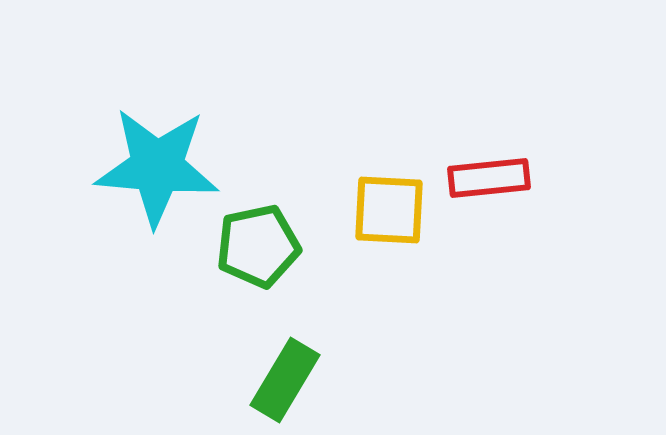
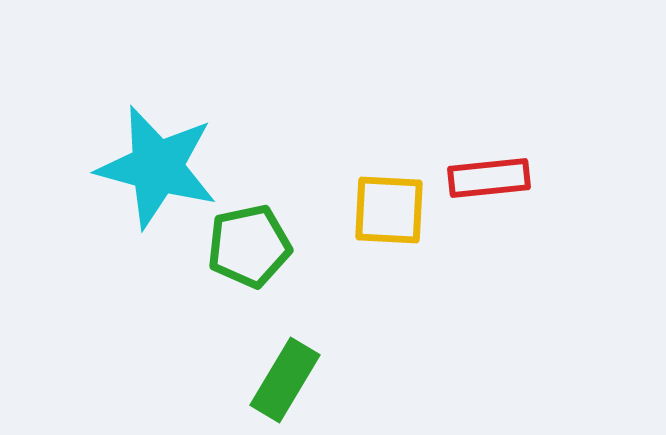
cyan star: rotated 10 degrees clockwise
green pentagon: moved 9 px left
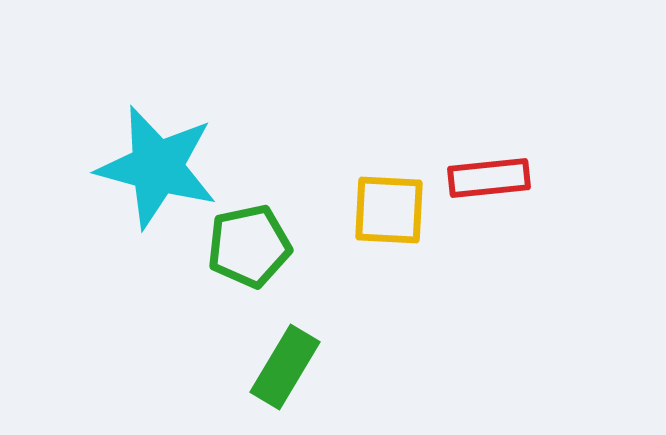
green rectangle: moved 13 px up
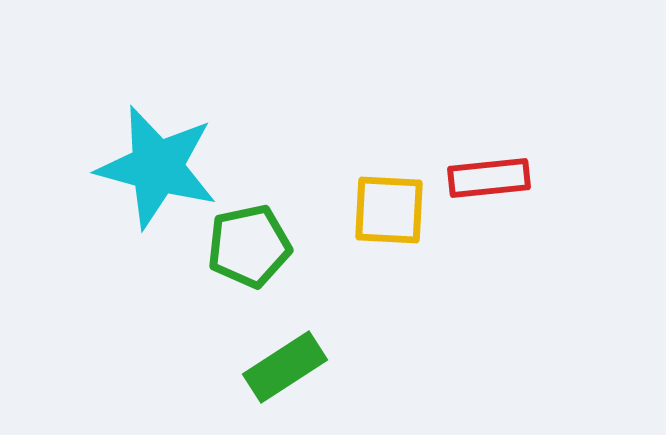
green rectangle: rotated 26 degrees clockwise
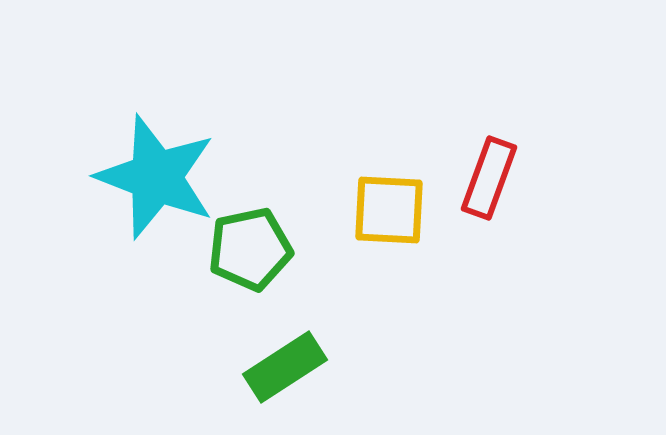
cyan star: moved 1 px left, 10 px down; rotated 6 degrees clockwise
red rectangle: rotated 64 degrees counterclockwise
green pentagon: moved 1 px right, 3 px down
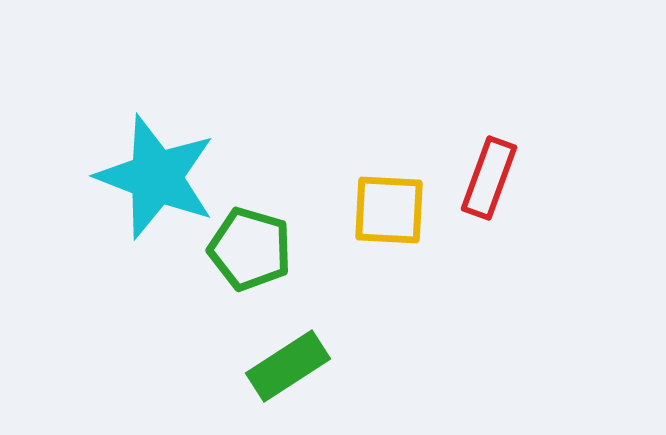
green pentagon: rotated 28 degrees clockwise
green rectangle: moved 3 px right, 1 px up
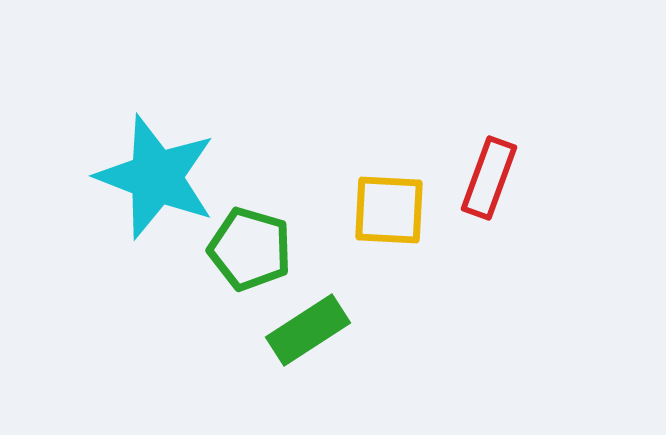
green rectangle: moved 20 px right, 36 px up
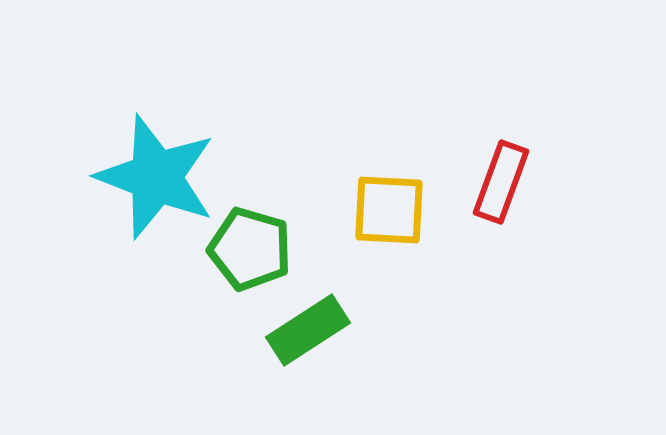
red rectangle: moved 12 px right, 4 px down
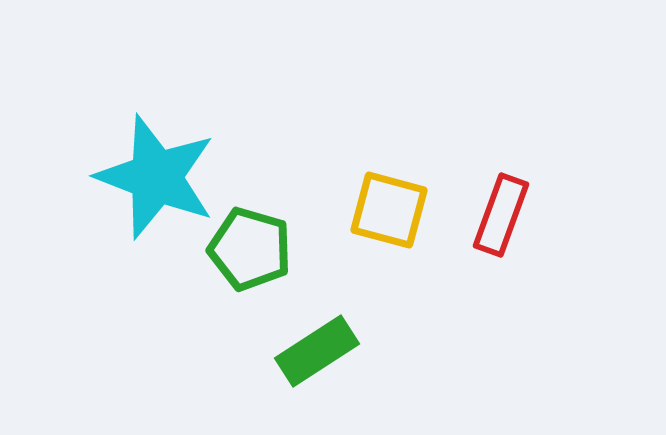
red rectangle: moved 33 px down
yellow square: rotated 12 degrees clockwise
green rectangle: moved 9 px right, 21 px down
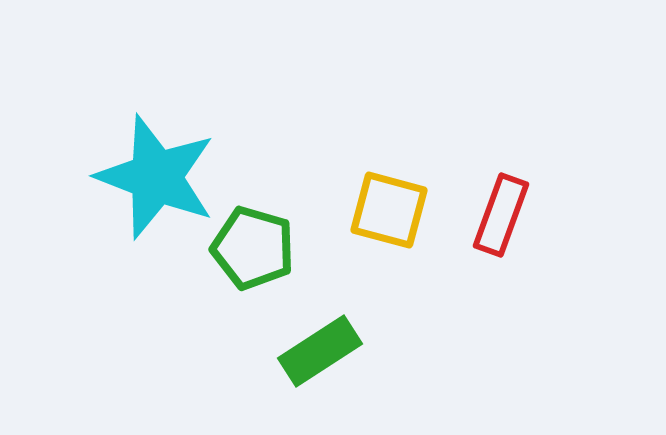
green pentagon: moved 3 px right, 1 px up
green rectangle: moved 3 px right
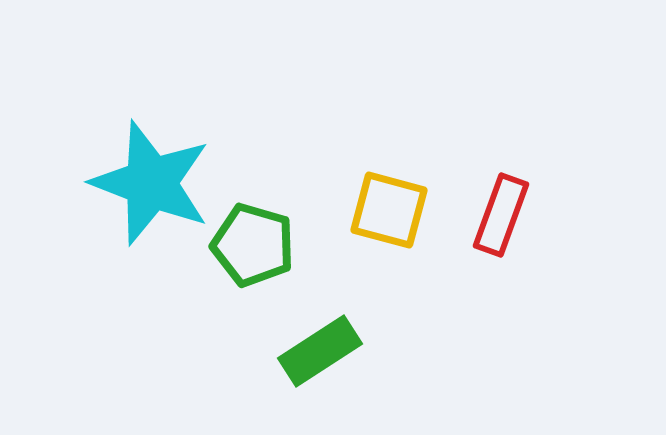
cyan star: moved 5 px left, 6 px down
green pentagon: moved 3 px up
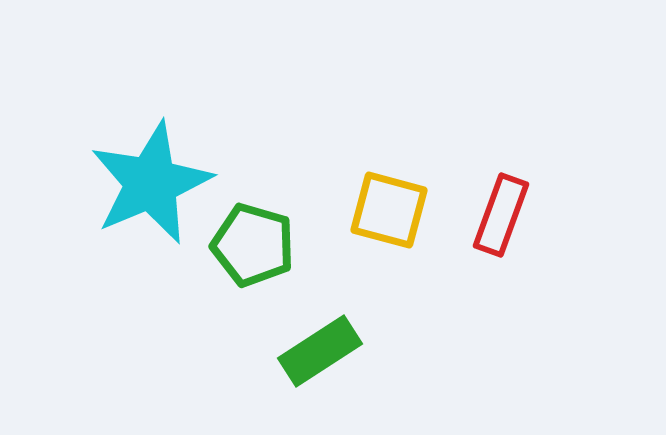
cyan star: rotated 28 degrees clockwise
